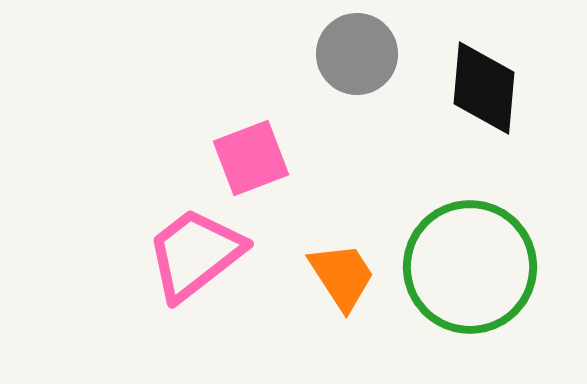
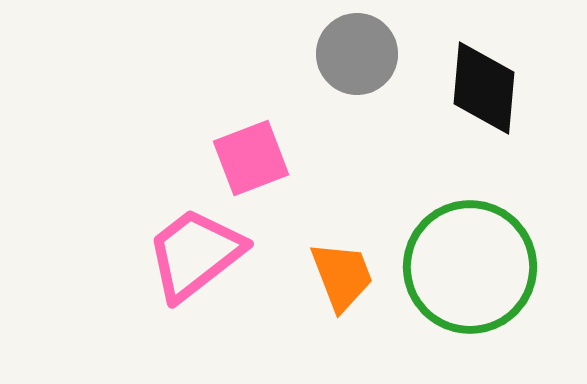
orange trapezoid: rotated 12 degrees clockwise
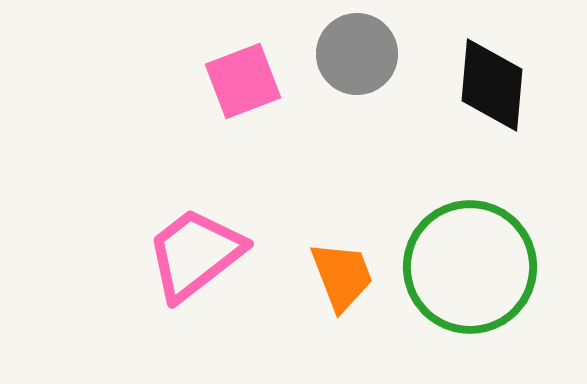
black diamond: moved 8 px right, 3 px up
pink square: moved 8 px left, 77 px up
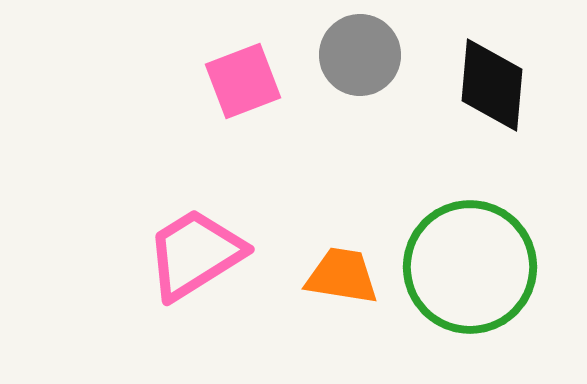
gray circle: moved 3 px right, 1 px down
pink trapezoid: rotated 6 degrees clockwise
orange trapezoid: rotated 60 degrees counterclockwise
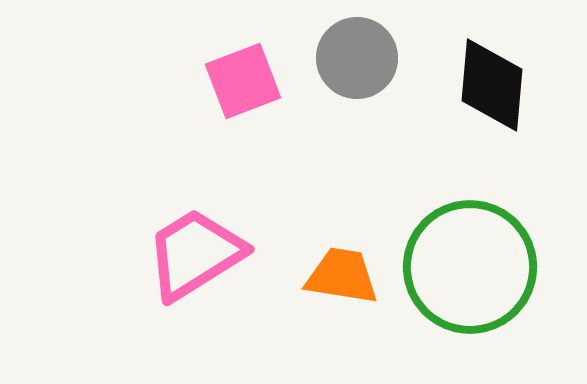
gray circle: moved 3 px left, 3 px down
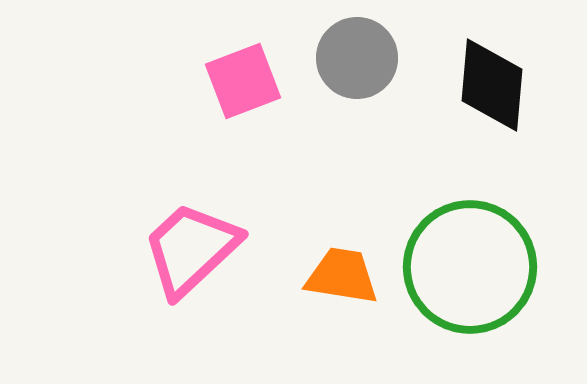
pink trapezoid: moved 4 px left, 5 px up; rotated 11 degrees counterclockwise
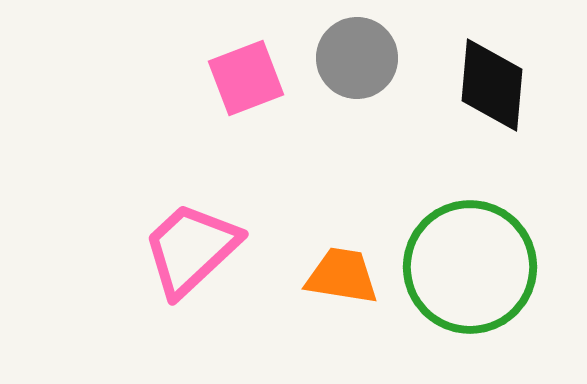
pink square: moved 3 px right, 3 px up
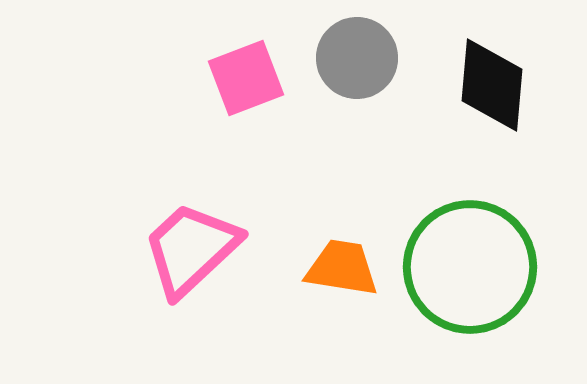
orange trapezoid: moved 8 px up
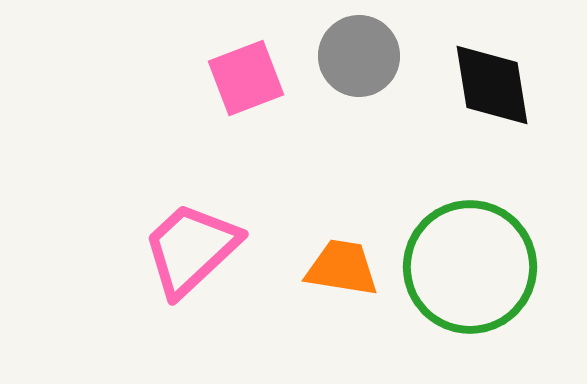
gray circle: moved 2 px right, 2 px up
black diamond: rotated 14 degrees counterclockwise
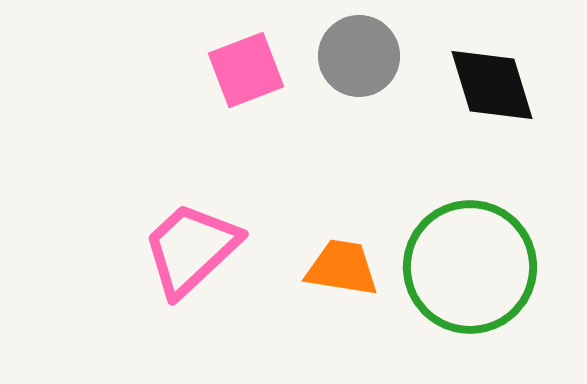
pink square: moved 8 px up
black diamond: rotated 8 degrees counterclockwise
